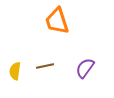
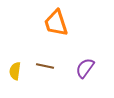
orange trapezoid: moved 1 px left, 2 px down
brown line: rotated 24 degrees clockwise
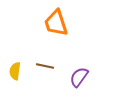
purple semicircle: moved 6 px left, 9 px down
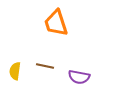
purple semicircle: rotated 115 degrees counterclockwise
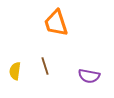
brown line: rotated 60 degrees clockwise
purple semicircle: moved 10 px right, 1 px up
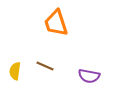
brown line: rotated 48 degrees counterclockwise
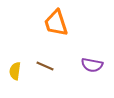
purple semicircle: moved 3 px right, 11 px up
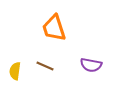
orange trapezoid: moved 2 px left, 5 px down
purple semicircle: moved 1 px left
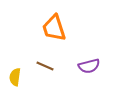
purple semicircle: moved 2 px left, 1 px down; rotated 25 degrees counterclockwise
yellow semicircle: moved 6 px down
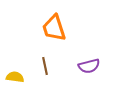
brown line: rotated 54 degrees clockwise
yellow semicircle: rotated 90 degrees clockwise
